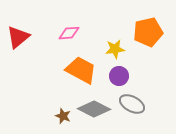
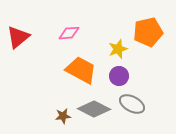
yellow star: moved 3 px right; rotated 12 degrees counterclockwise
brown star: rotated 28 degrees counterclockwise
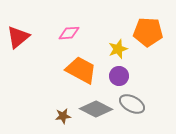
orange pentagon: rotated 16 degrees clockwise
gray diamond: moved 2 px right
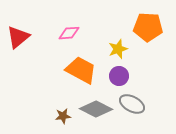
orange pentagon: moved 5 px up
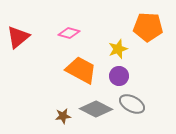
pink diamond: rotated 20 degrees clockwise
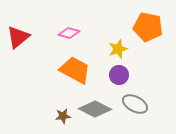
orange pentagon: rotated 8 degrees clockwise
orange trapezoid: moved 6 px left
purple circle: moved 1 px up
gray ellipse: moved 3 px right
gray diamond: moved 1 px left
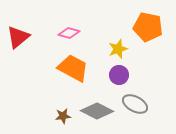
orange trapezoid: moved 2 px left, 2 px up
gray diamond: moved 2 px right, 2 px down
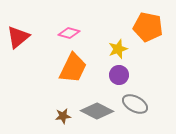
orange trapezoid: rotated 88 degrees clockwise
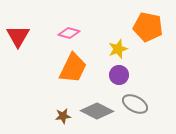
red triangle: moved 1 px up; rotated 20 degrees counterclockwise
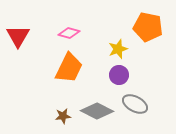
orange trapezoid: moved 4 px left
